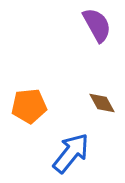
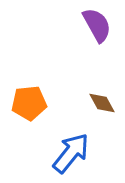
orange pentagon: moved 3 px up
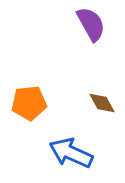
purple semicircle: moved 6 px left, 1 px up
blue arrow: rotated 105 degrees counterclockwise
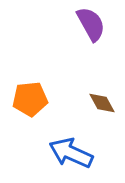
orange pentagon: moved 1 px right, 4 px up
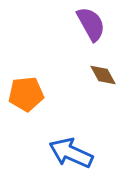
orange pentagon: moved 4 px left, 5 px up
brown diamond: moved 1 px right, 28 px up
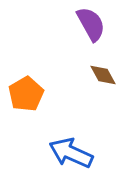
orange pentagon: rotated 24 degrees counterclockwise
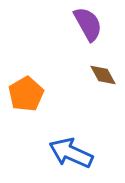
purple semicircle: moved 3 px left
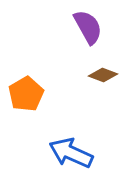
purple semicircle: moved 3 px down
brown diamond: rotated 40 degrees counterclockwise
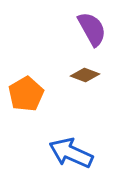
purple semicircle: moved 4 px right, 2 px down
brown diamond: moved 18 px left
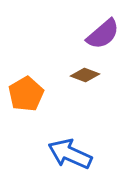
purple semicircle: moved 11 px right, 5 px down; rotated 78 degrees clockwise
blue arrow: moved 1 px left, 1 px down
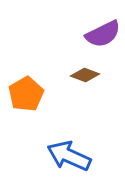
purple semicircle: rotated 15 degrees clockwise
blue arrow: moved 1 px left, 2 px down
